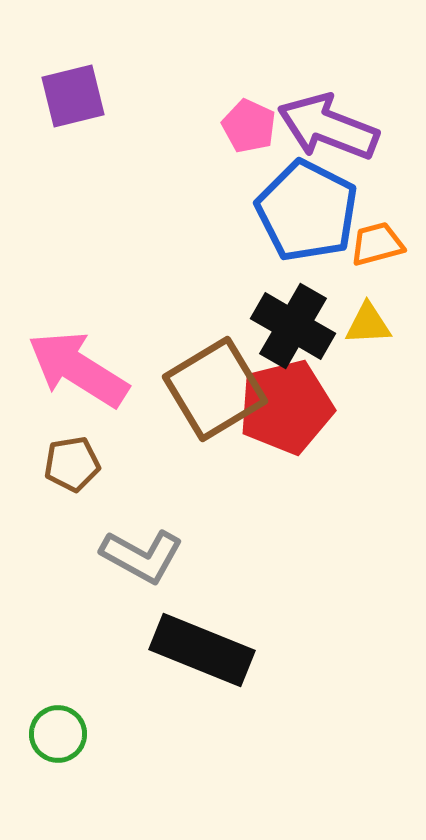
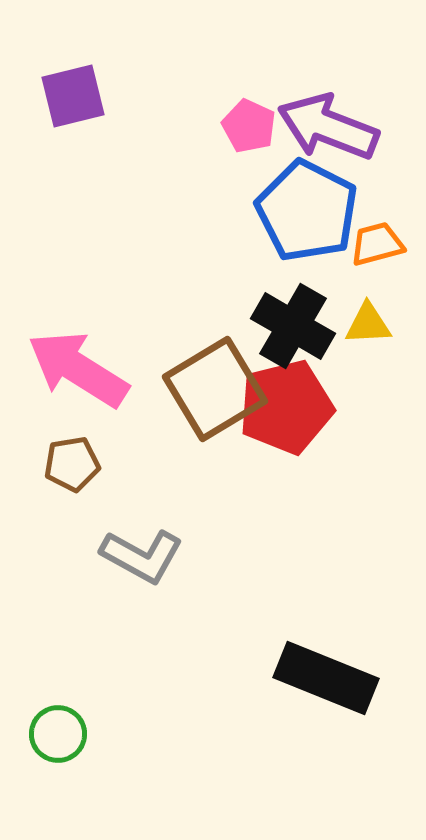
black rectangle: moved 124 px right, 28 px down
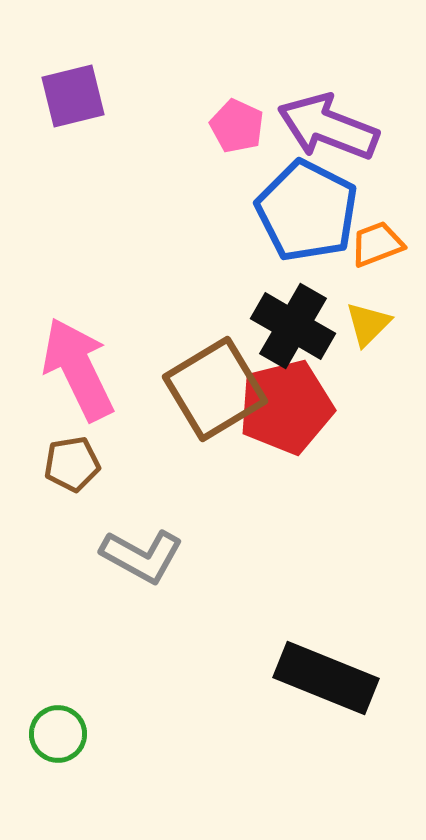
pink pentagon: moved 12 px left
orange trapezoid: rotated 6 degrees counterclockwise
yellow triangle: rotated 42 degrees counterclockwise
pink arrow: rotated 32 degrees clockwise
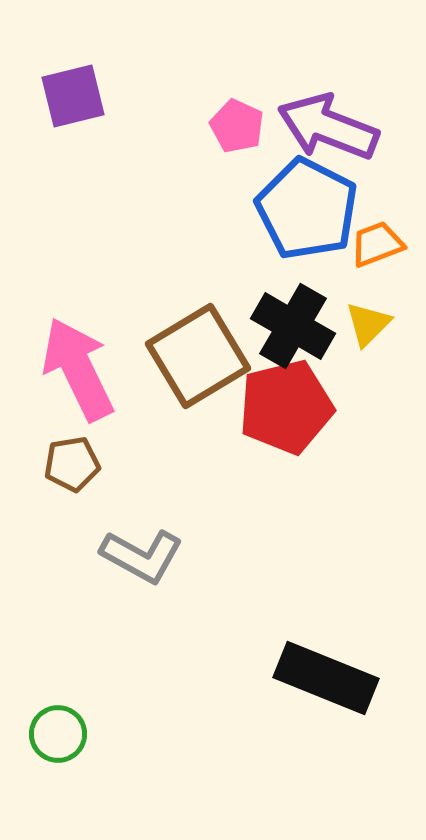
blue pentagon: moved 2 px up
brown square: moved 17 px left, 33 px up
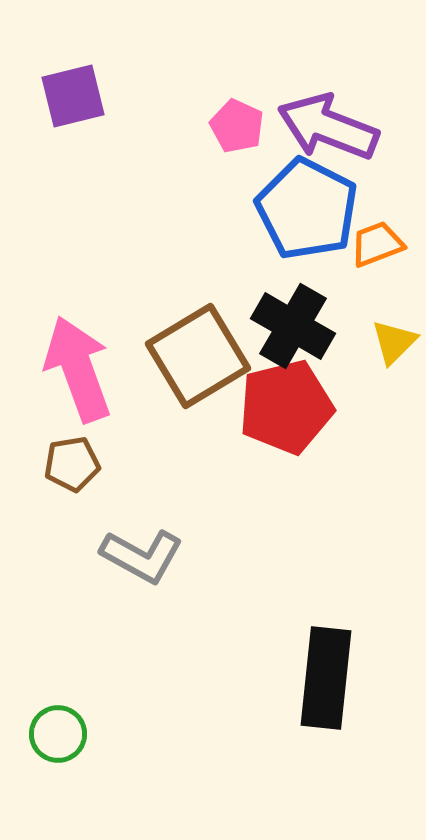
yellow triangle: moved 26 px right, 18 px down
pink arrow: rotated 6 degrees clockwise
black rectangle: rotated 74 degrees clockwise
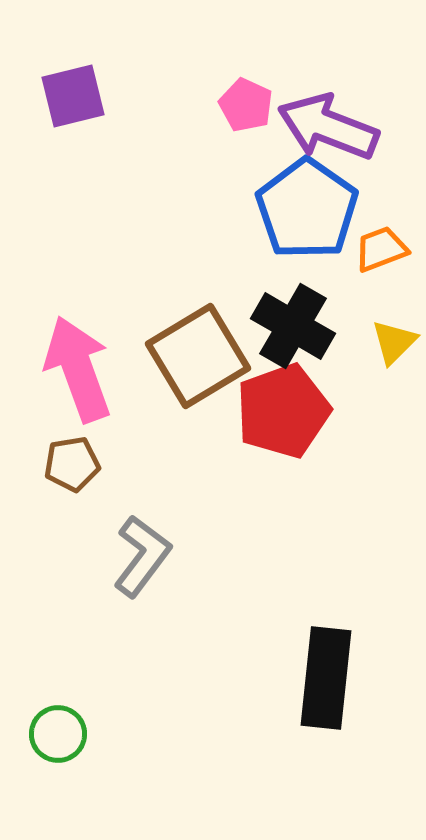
pink pentagon: moved 9 px right, 21 px up
blue pentagon: rotated 8 degrees clockwise
orange trapezoid: moved 4 px right, 5 px down
red pentagon: moved 3 px left, 4 px down; rotated 6 degrees counterclockwise
gray L-shape: rotated 82 degrees counterclockwise
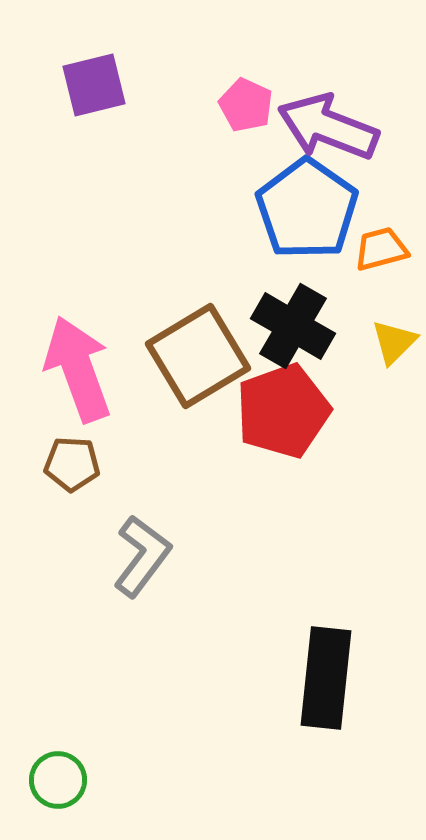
purple square: moved 21 px right, 11 px up
orange trapezoid: rotated 6 degrees clockwise
brown pentagon: rotated 12 degrees clockwise
green circle: moved 46 px down
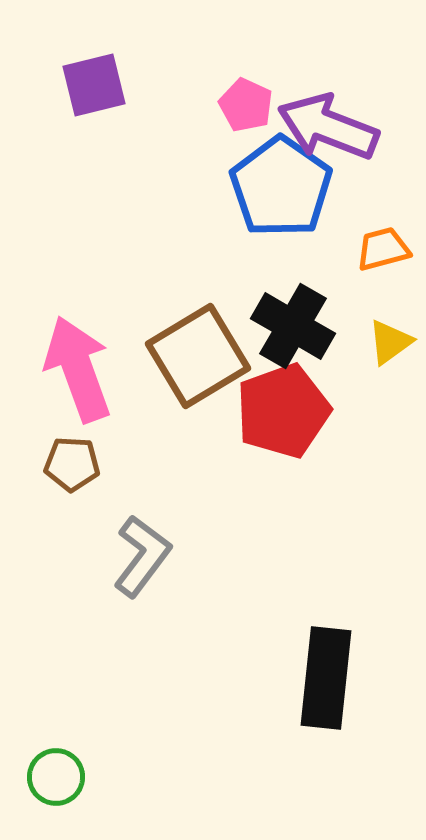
blue pentagon: moved 26 px left, 22 px up
orange trapezoid: moved 2 px right
yellow triangle: moved 4 px left; rotated 9 degrees clockwise
green circle: moved 2 px left, 3 px up
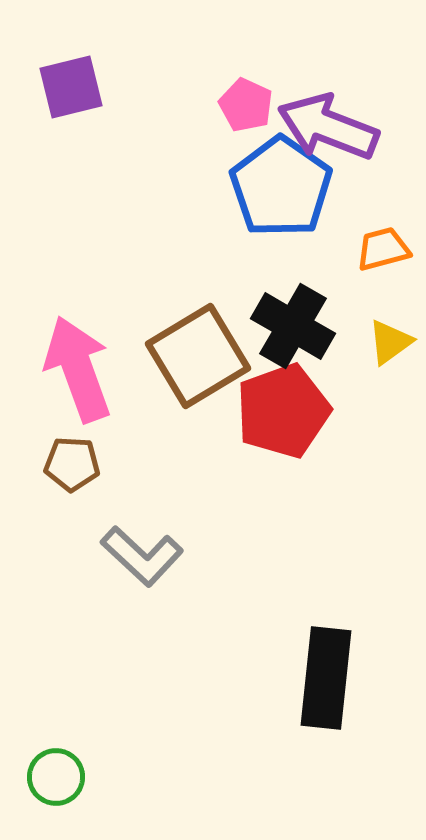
purple square: moved 23 px left, 2 px down
gray L-shape: rotated 96 degrees clockwise
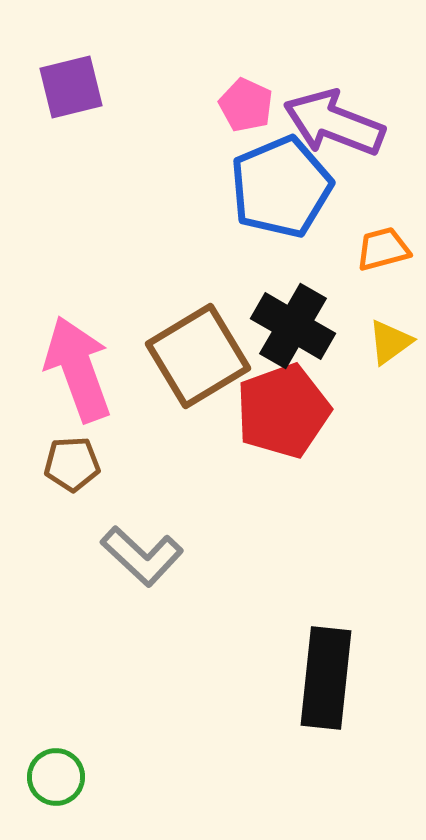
purple arrow: moved 6 px right, 4 px up
blue pentagon: rotated 14 degrees clockwise
brown pentagon: rotated 6 degrees counterclockwise
